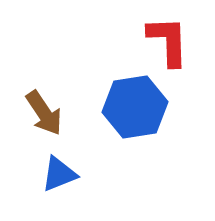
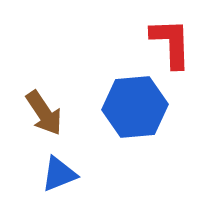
red L-shape: moved 3 px right, 2 px down
blue hexagon: rotated 4 degrees clockwise
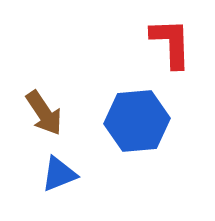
blue hexagon: moved 2 px right, 14 px down
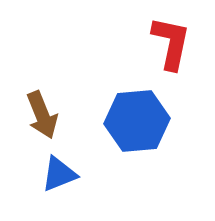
red L-shape: rotated 14 degrees clockwise
brown arrow: moved 2 px left, 2 px down; rotated 12 degrees clockwise
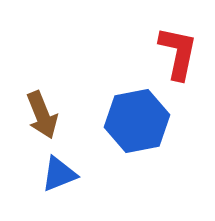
red L-shape: moved 7 px right, 10 px down
blue hexagon: rotated 6 degrees counterclockwise
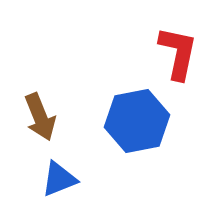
brown arrow: moved 2 px left, 2 px down
blue triangle: moved 5 px down
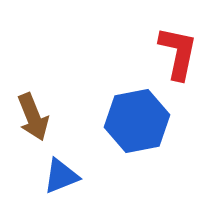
brown arrow: moved 7 px left
blue triangle: moved 2 px right, 3 px up
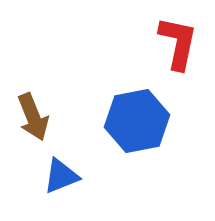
red L-shape: moved 10 px up
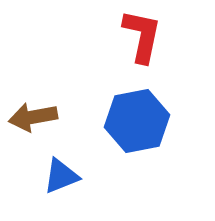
red L-shape: moved 36 px left, 7 px up
brown arrow: rotated 102 degrees clockwise
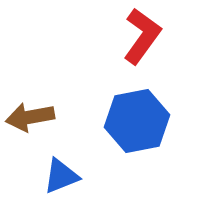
red L-shape: rotated 24 degrees clockwise
brown arrow: moved 3 px left
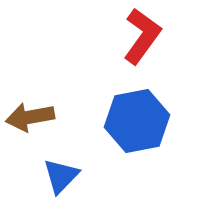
blue triangle: rotated 24 degrees counterclockwise
